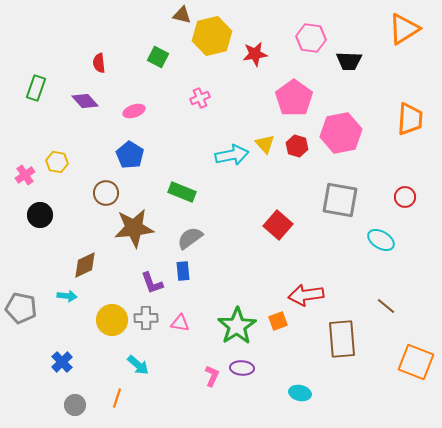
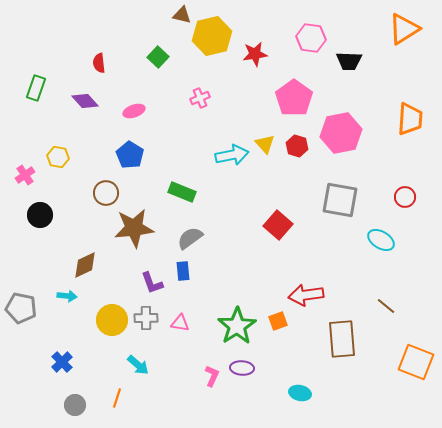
green square at (158, 57): rotated 15 degrees clockwise
yellow hexagon at (57, 162): moved 1 px right, 5 px up
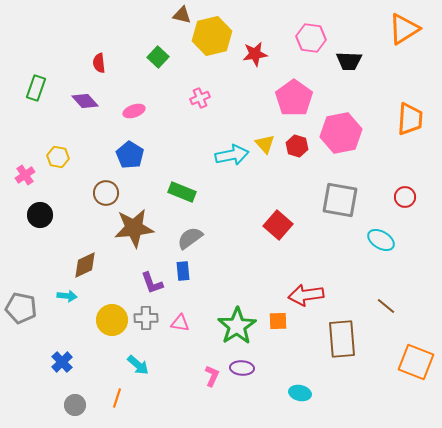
orange square at (278, 321): rotated 18 degrees clockwise
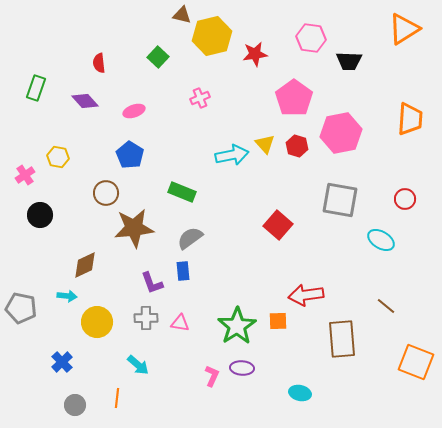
red circle at (405, 197): moved 2 px down
yellow circle at (112, 320): moved 15 px left, 2 px down
orange line at (117, 398): rotated 12 degrees counterclockwise
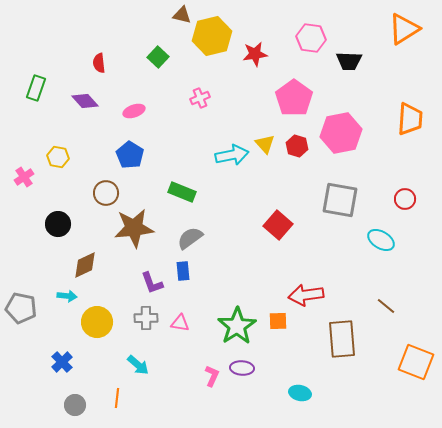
pink cross at (25, 175): moved 1 px left, 2 px down
black circle at (40, 215): moved 18 px right, 9 px down
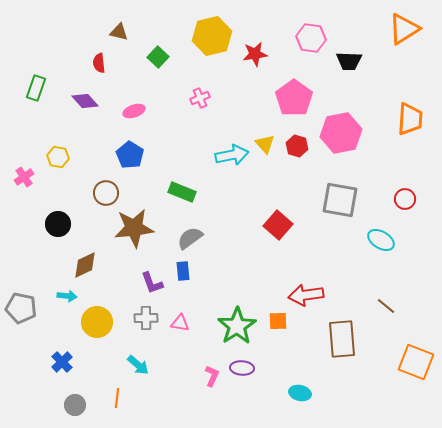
brown triangle at (182, 15): moved 63 px left, 17 px down
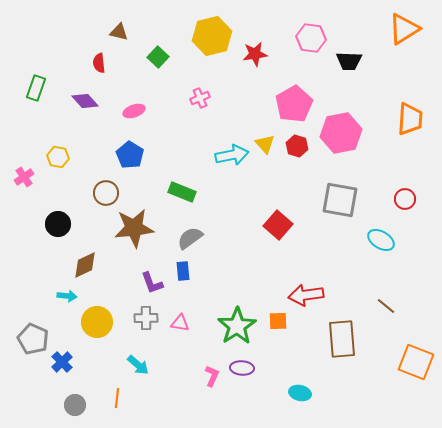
pink pentagon at (294, 98): moved 6 px down; rotated 6 degrees clockwise
gray pentagon at (21, 308): moved 12 px right, 31 px down; rotated 12 degrees clockwise
